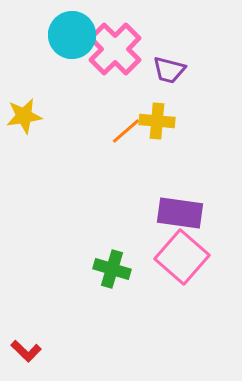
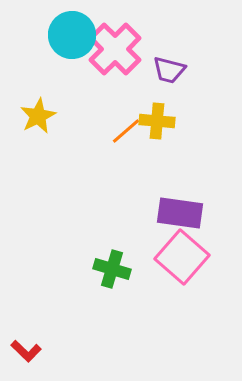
yellow star: moved 14 px right; rotated 18 degrees counterclockwise
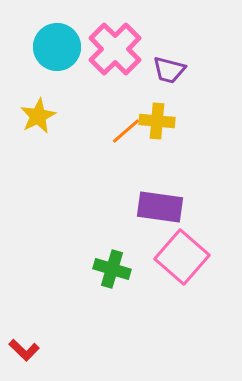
cyan circle: moved 15 px left, 12 px down
purple rectangle: moved 20 px left, 6 px up
red L-shape: moved 2 px left, 1 px up
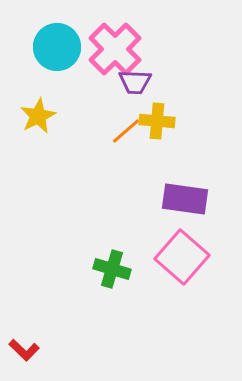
purple trapezoid: moved 34 px left, 12 px down; rotated 12 degrees counterclockwise
purple rectangle: moved 25 px right, 8 px up
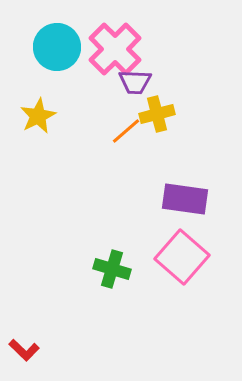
yellow cross: moved 7 px up; rotated 20 degrees counterclockwise
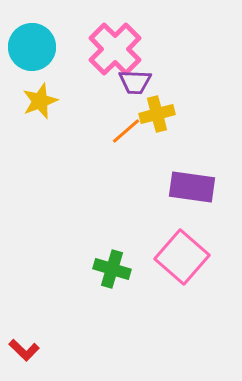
cyan circle: moved 25 px left
yellow star: moved 2 px right, 15 px up; rotated 6 degrees clockwise
purple rectangle: moved 7 px right, 12 px up
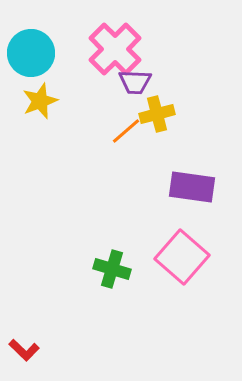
cyan circle: moved 1 px left, 6 px down
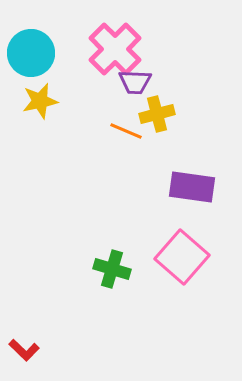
yellow star: rotated 9 degrees clockwise
orange line: rotated 64 degrees clockwise
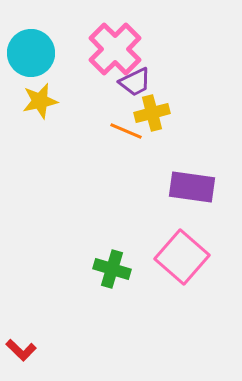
purple trapezoid: rotated 28 degrees counterclockwise
yellow cross: moved 5 px left, 1 px up
red L-shape: moved 3 px left
